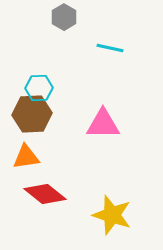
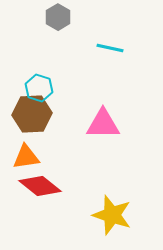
gray hexagon: moved 6 px left
cyan hexagon: rotated 20 degrees clockwise
red diamond: moved 5 px left, 8 px up
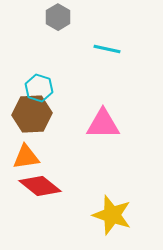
cyan line: moved 3 px left, 1 px down
